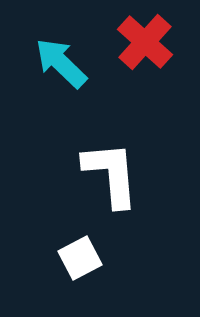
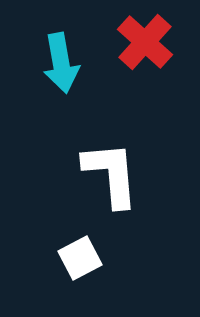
cyan arrow: rotated 144 degrees counterclockwise
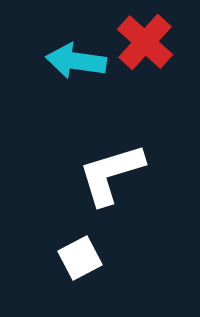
cyan arrow: moved 15 px right, 2 px up; rotated 108 degrees clockwise
white L-shape: rotated 102 degrees counterclockwise
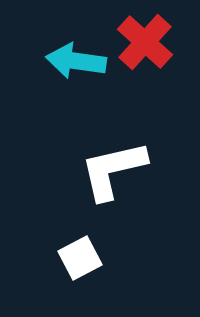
white L-shape: moved 2 px right, 4 px up; rotated 4 degrees clockwise
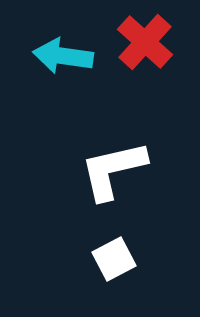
cyan arrow: moved 13 px left, 5 px up
white square: moved 34 px right, 1 px down
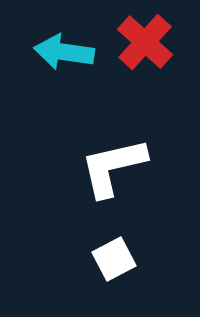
cyan arrow: moved 1 px right, 4 px up
white L-shape: moved 3 px up
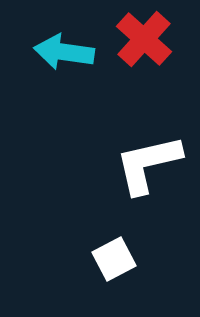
red cross: moved 1 px left, 3 px up
white L-shape: moved 35 px right, 3 px up
